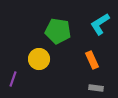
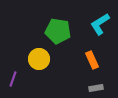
gray rectangle: rotated 16 degrees counterclockwise
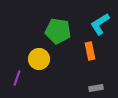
orange rectangle: moved 2 px left, 9 px up; rotated 12 degrees clockwise
purple line: moved 4 px right, 1 px up
